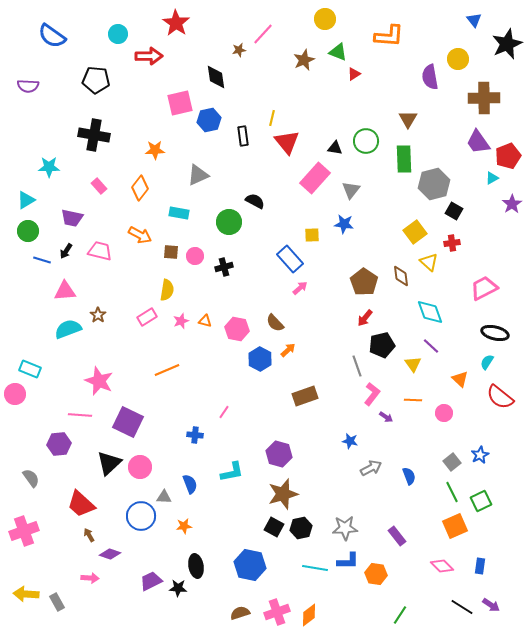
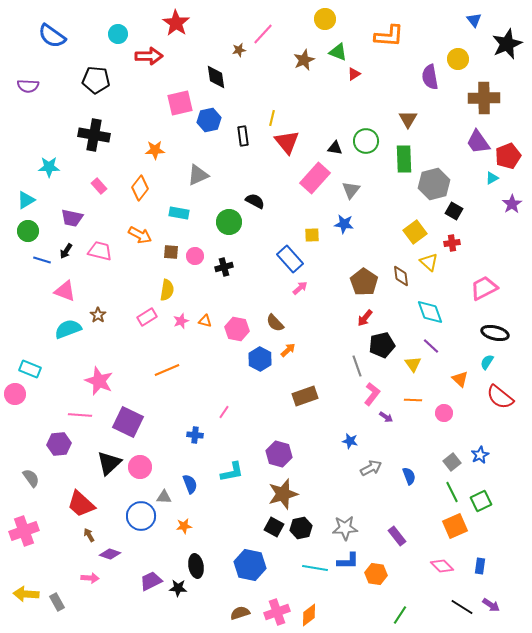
pink triangle at (65, 291): rotated 25 degrees clockwise
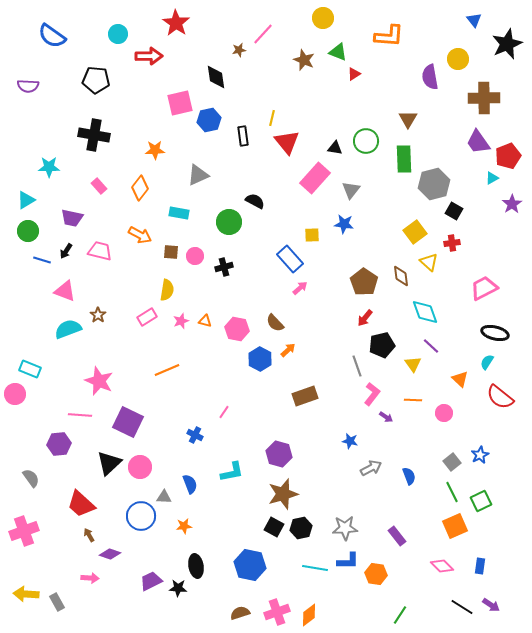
yellow circle at (325, 19): moved 2 px left, 1 px up
brown star at (304, 60): rotated 25 degrees counterclockwise
cyan diamond at (430, 312): moved 5 px left
blue cross at (195, 435): rotated 21 degrees clockwise
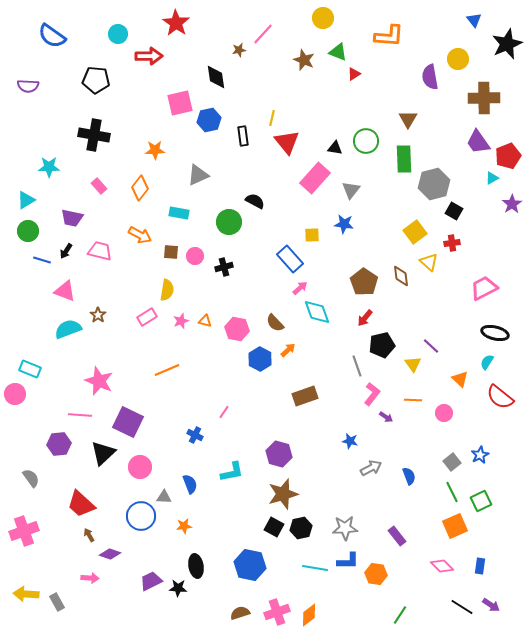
cyan diamond at (425, 312): moved 108 px left
black triangle at (109, 463): moved 6 px left, 10 px up
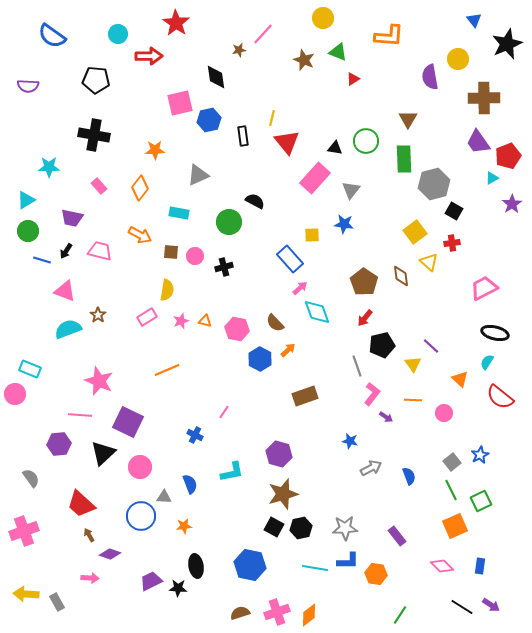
red triangle at (354, 74): moved 1 px left, 5 px down
green line at (452, 492): moved 1 px left, 2 px up
